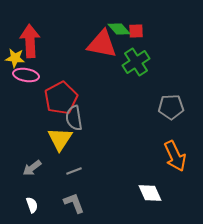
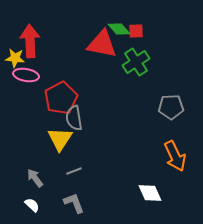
gray arrow: moved 3 px right, 10 px down; rotated 90 degrees clockwise
white semicircle: rotated 28 degrees counterclockwise
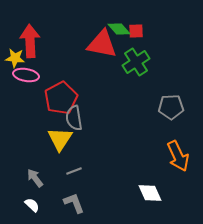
orange arrow: moved 3 px right
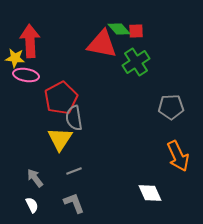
white semicircle: rotated 21 degrees clockwise
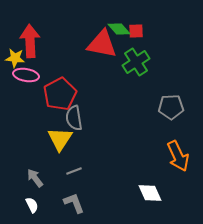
red pentagon: moved 1 px left, 4 px up
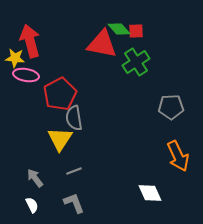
red arrow: rotated 12 degrees counterclockwise
